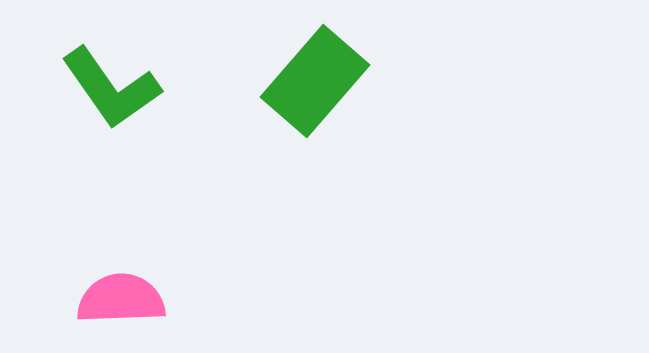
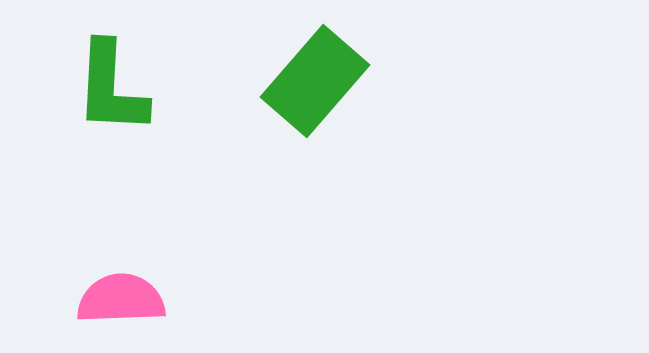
green L-shape: rotated 38 degrees clockwise
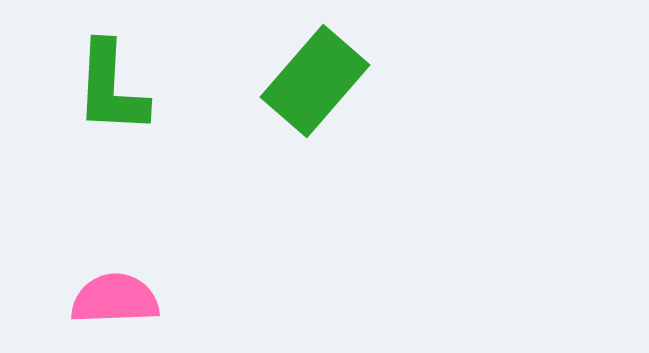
pink semicircle: moved 6 px left
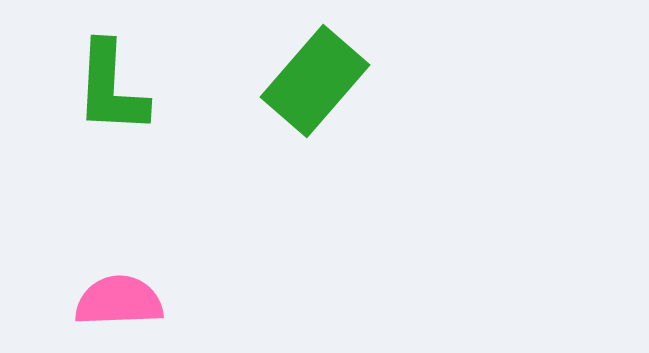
pink semicircle: moved 4 px right, 2 px down
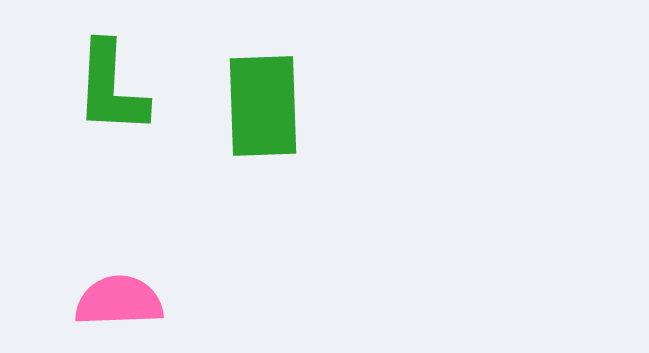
green rectangle: moved 52 px left, 25 px down; rotated 43 degrees counterclockwise
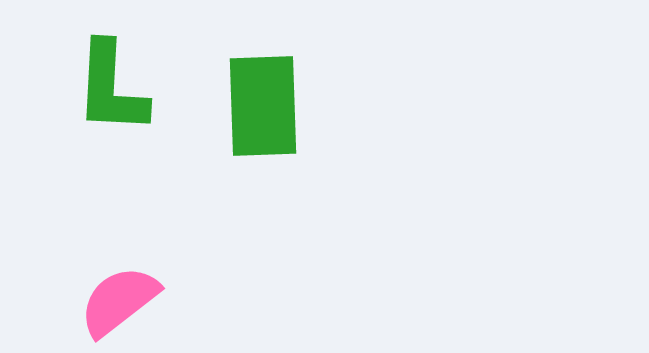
pink semicircle: rotated 36 degrees counterclockwise
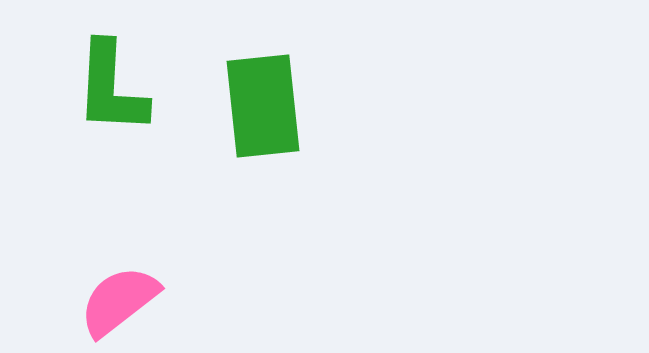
green rectangle: rotated 4 degrees counterclockwise
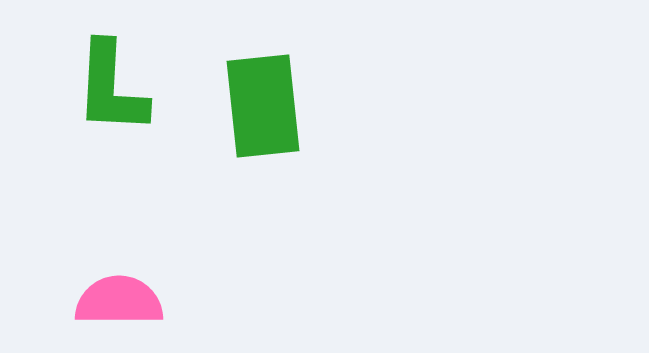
pink semicircle: rotated 38 degrees clockwise
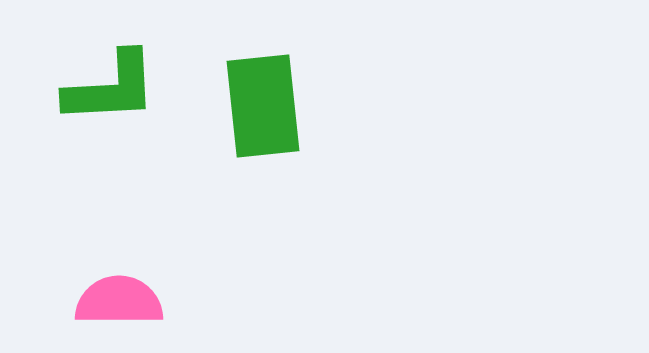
green L-shape: rotated 96 degrees counterclockwise
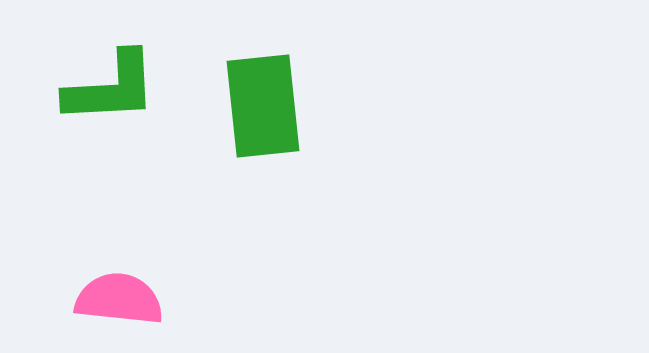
pink semicircle: moved 2 px up; rotated 6 degrees clockwise
